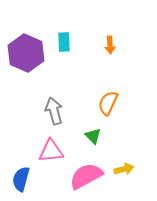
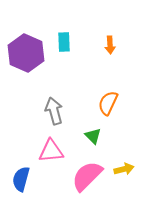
pink semicircle: moved 1 px right; rotated 16 degrees counterclockwise
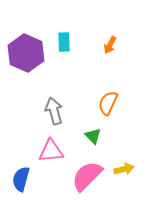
orange arrow: rotated 30 degrees clockwise
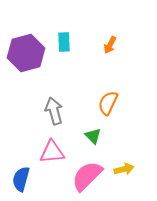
purple hexagon: rotated 21 degrees clockwise
pink triangle: moved 1 px right, 1 px down
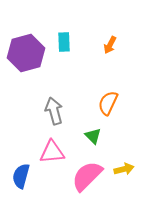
blue semicircle: moved 3 px up
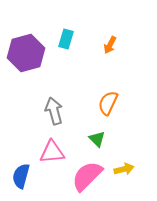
cyan rectangle: moved 2 px right, 3 px up; rotated 18 degrees clockwise
green triangle: moved 4 px right, 3 px down
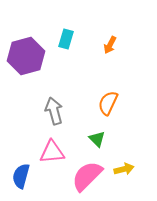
purple hexagon: moved 3 px down
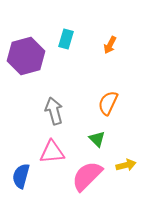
yellow arrow: moved 2 px right, 4 px up
